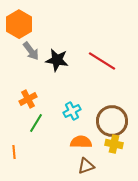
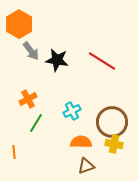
brown circle: moved 1 px down
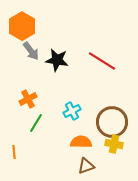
orange hexagon: moved 3 px right, 2 px down
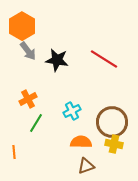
gray arrow: moved 3 px left
red line: moved 2 px right, 2 px up
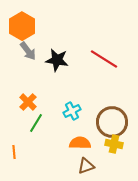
orange cross: moved 3 px down; rotated 18 degrees counterclockwise
orange semicircle: moved 1 px left, 1 px down
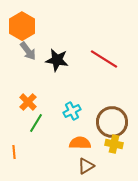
brown triangle: rotated 12 degrees counterclockwise
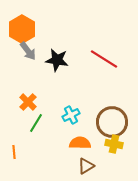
orange hexagon: moved 3 px down
cyan cross: moved 1 px left, 4 px down
